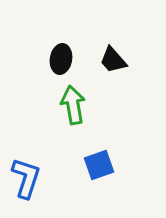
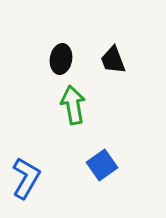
black trapezoid: rotated 20 degrees clockwise
blue square: moved 3 px right; rotated 16 degrees counterclockwise
blue L-shape: rotated 12 degrees clockwise
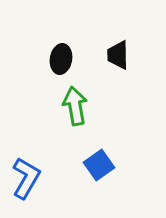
black trapezoid: moved 5 px right, 5 px up; rotated 20 degrees clockwise
green arrow: moved 2 px right, 1 px down
blue square: moved 3 px left
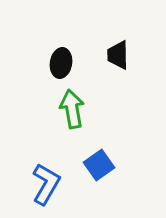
black ellipse: moved 4 px down
green arrow: moved 3 px left, 3 px down
blue L-shape: moved 20 px right, 6 px down
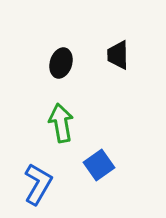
black ellipse: rotated 8 degrees clockwise
green arrow: moved 11 px left, 14 px down
blue L-shape: moved 8 px left
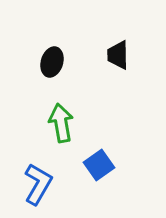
black ellipse: moved 9 px left, 1 px up
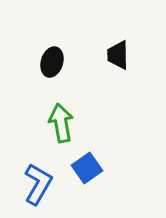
blue square: moved 12 px left, 3 px down
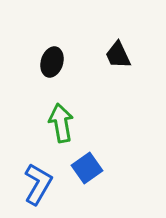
black trapezoid: rotated 24 degrees counterclockwise
